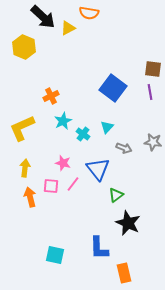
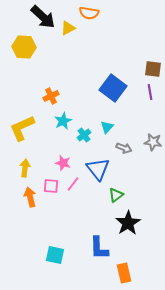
yellow hexagon: rotated 20 degrees counterclockwise
cyan cross: moved 1 px right, 1 px down; rotated 16 degrees clockwise
black star: rotated 15 degrees clockwise
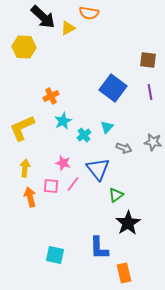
brown square: moved 5 px left, 9 px up
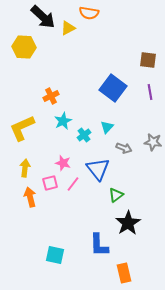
pink square: moved 1 px left, 3 px up; rotated 21 degrees counterclockwise
blue L-shape: moved 3 px up
